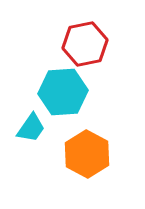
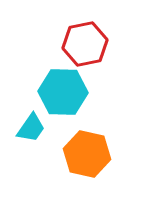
cyan hexagon: rotated 6 degrees clockwise
orange hexagon: rotated 15 degrees counterclockwise
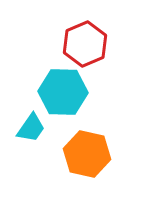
red hexagon: rotated 12 degrees counterclockwise
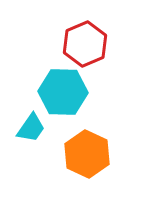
orange hexagon: rotated 12 degrees clockwise
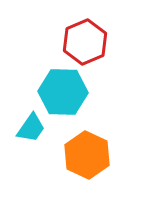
red hexagon: moved 2 px up
orange hexagon: moved 1 px down
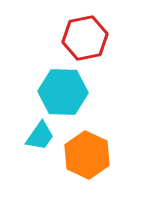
red hexagon: moved 4 px up; rotated 12 degrees clockwise
cyan trapezoid: moved 9 px right, 8 px down
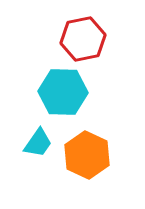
red hexagon: moved 2 px left, 1 px down
cyan trapezoid: moved 2 px left, 7 px down
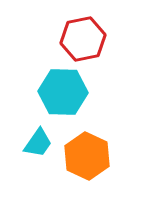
orange hexagon: moved 1 px down
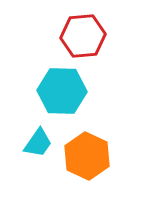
red hexagon: moved 3 px up; rotated 6 degrees clockwise
cyan hexagon: moved 1 px left, 1 px up
